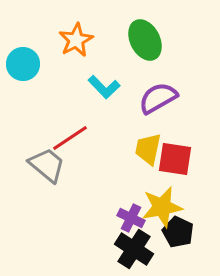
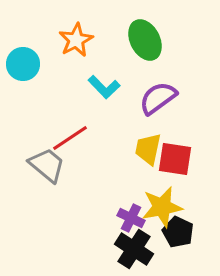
purple semicircle: rotated 6 degrees counterclockwise
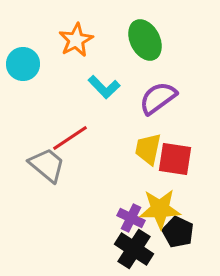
yellow star: moved 2 px left, 2 px down; rotated 9 degrees clockwise
